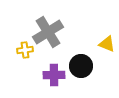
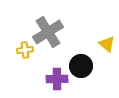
yellow triangle: rotated 18 degrees clockwise
purple cross: moved 3 px right, 4 px down
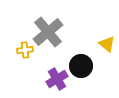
gray cross: rotated 8 degrees counterclockwise
purple cross: rotated 30 degrees counterclockwise
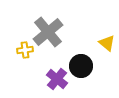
yellow triangle: moved 1 px up
purple cross: rotated 20 degrees counterclockwise
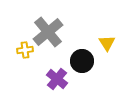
yellow triangle: rotated 18 degrees clockwise
black circle: moved 1 px right, 5 px up
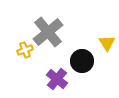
yellow cross: rotated 14 degrees counterclockwise
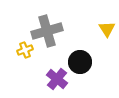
gray cross: moved 1 px left, 1 px up; rotated 24 degrees clockwise
yellow triangle: moved 14 px up
black circle: moved 2 px left, 1 px down
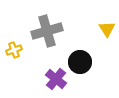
yellow cross: moved 11 px left
purple cross: moved 1 px left
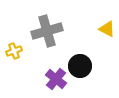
yellow triangle: rotated 30 degrees counterclockwise
yellow cross: moved 1 px down
black circle: moved 4 px down
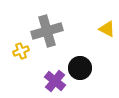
yellow cross: moved 7 px right
black circle: moved 2 px down
purple cross: moved 1 px left, 2 px down
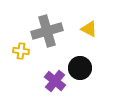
yellow triangle: moved 18 px left
yellow cross: rotated 28 degrees clockwise
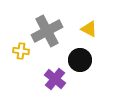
gray cross: rotated 12 degrees counterclockwise
black circle: moved 8 px up
purple cross: moved 2 px up
